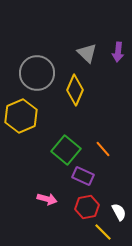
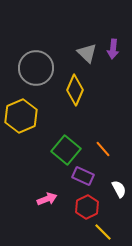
purple arrow: moved 5 px left, 3 px up
gray circle: moved 1 px left, 5 px up
pink arrow: rotated 36 degrees counterclockwise
red hexagon: rotated 15 degrees counterclockwise
white semicircle: moved 23 px up
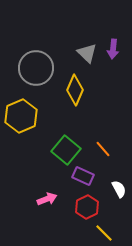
yellow line: moved 1 px right, 1 px down
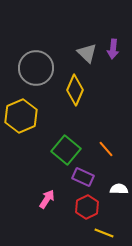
orange line: moved 3 px right
purple rectangle: moved 1 px down
white semicircle: rotated 60 degrees counterclockwise
pink arrow: rotated 36 degrees counterclockwise
yellow line: rotated 24 degrees counterclockwise
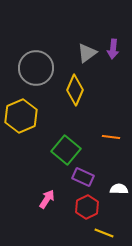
gray triangle: rotated 40 degrees clockwise
orange line: moved 5 px right, 12 px up; rotated 42 degrees counterclockwise
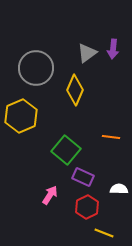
pink arrow: moved 3 px right, 4 px up
